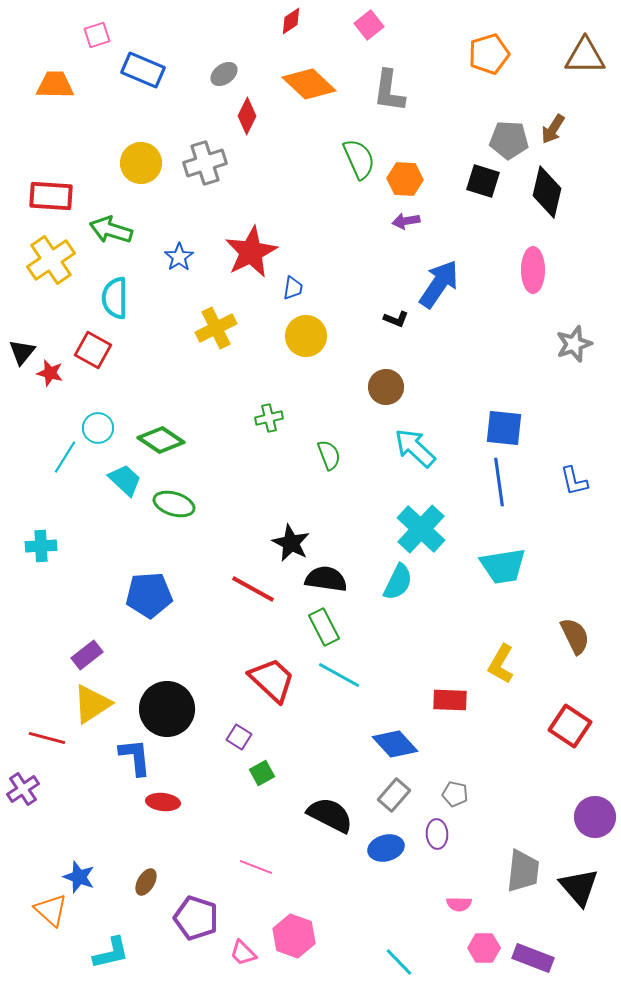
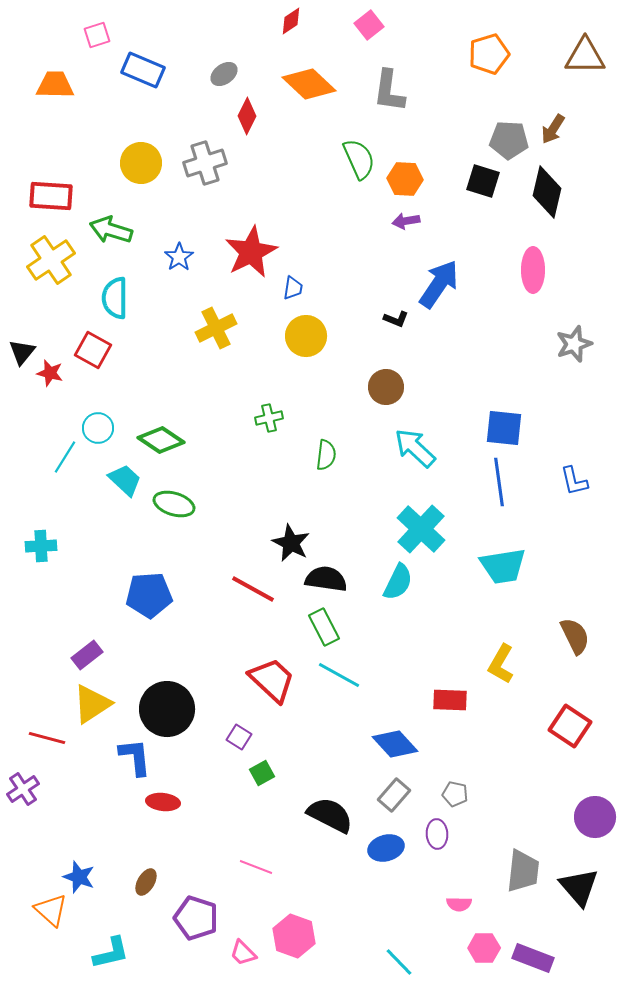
green semicircle at (329, 455): moved 3 px left; rotated 28 degrees clockwise
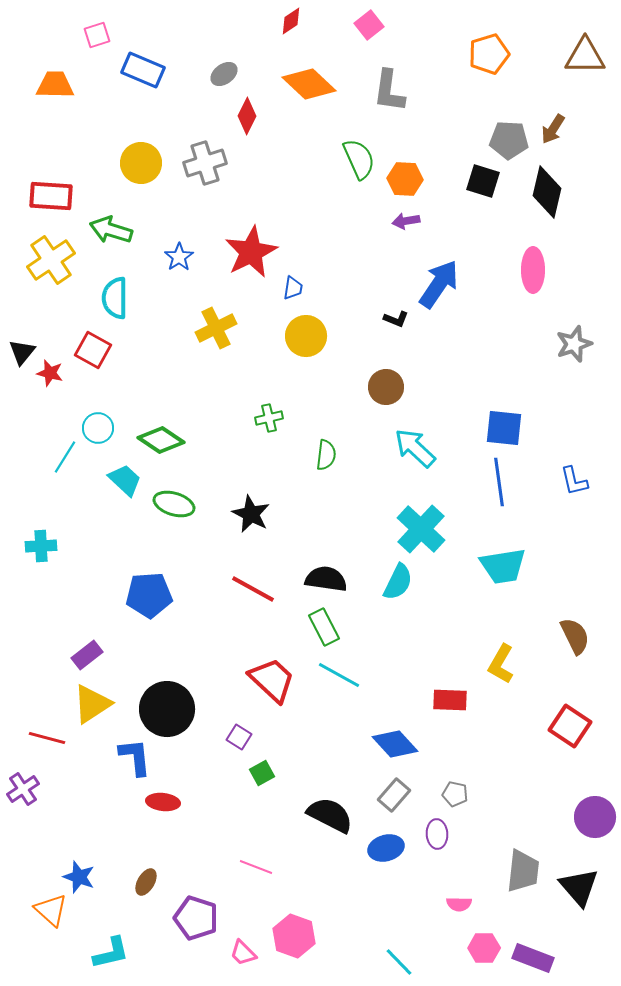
black star at (291, 543): moved 40 px left, 29 px up
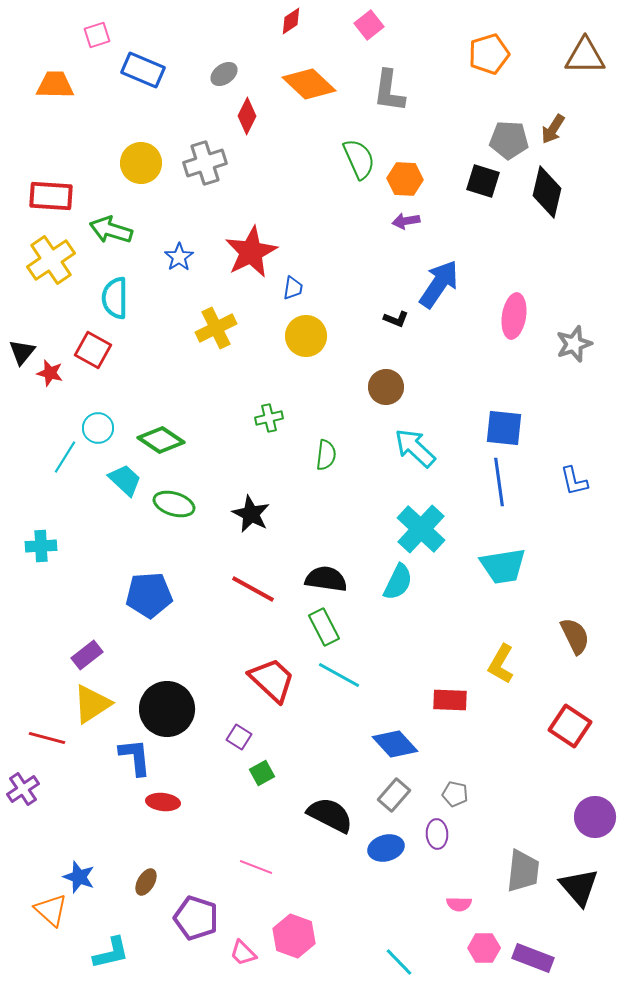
pink ellipse at (533, 270): moved 19 px left, 46 px down; rotated 9 degrees clockwise
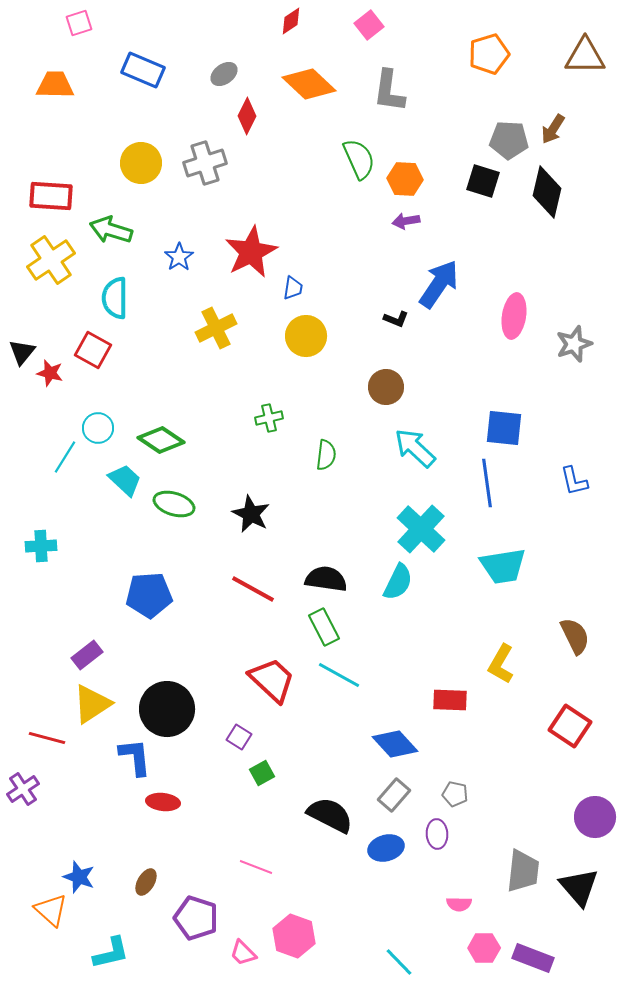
pink square at (97, 35): moved 18 px left, 12 px up
blue line at (499, 482): moved 12 px left, 1 px down
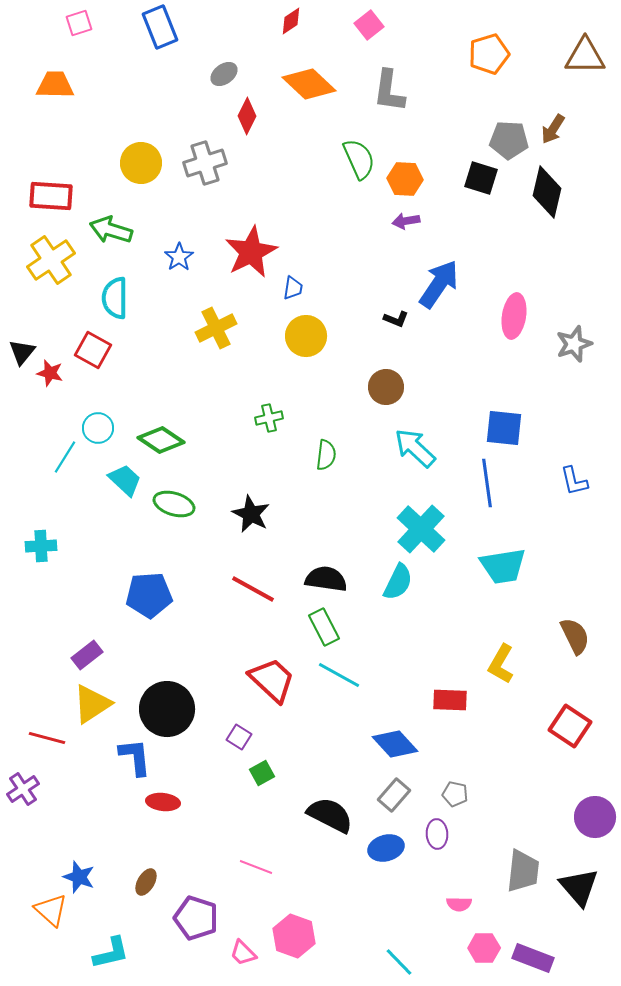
blue rectangle at (143, 70): moved 17 px right, 43 px up; rotated 45 degrees clockwise
black square at (483, 181): moved 2 px left, 3 px up
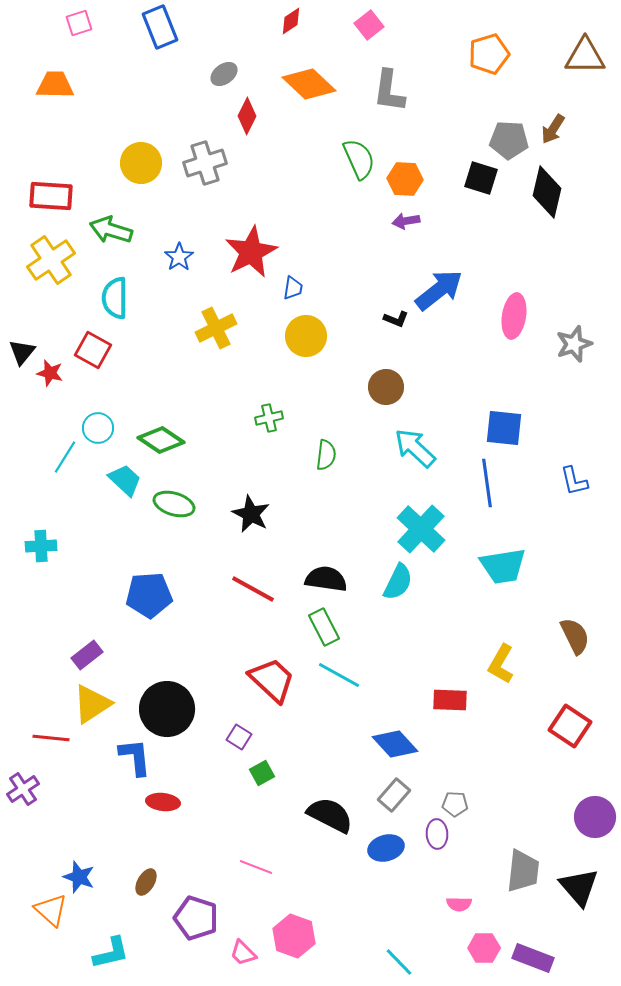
blue arrow at (439, 284): moved 6 px down; rotated 18 degrees clockwise
red line at (47, 738): moved 4 px right; rotated 9 degrees counterclockwise
gray pentagon at (455, 794): moved 10 px down; rotated 10 degrees counterclockwise
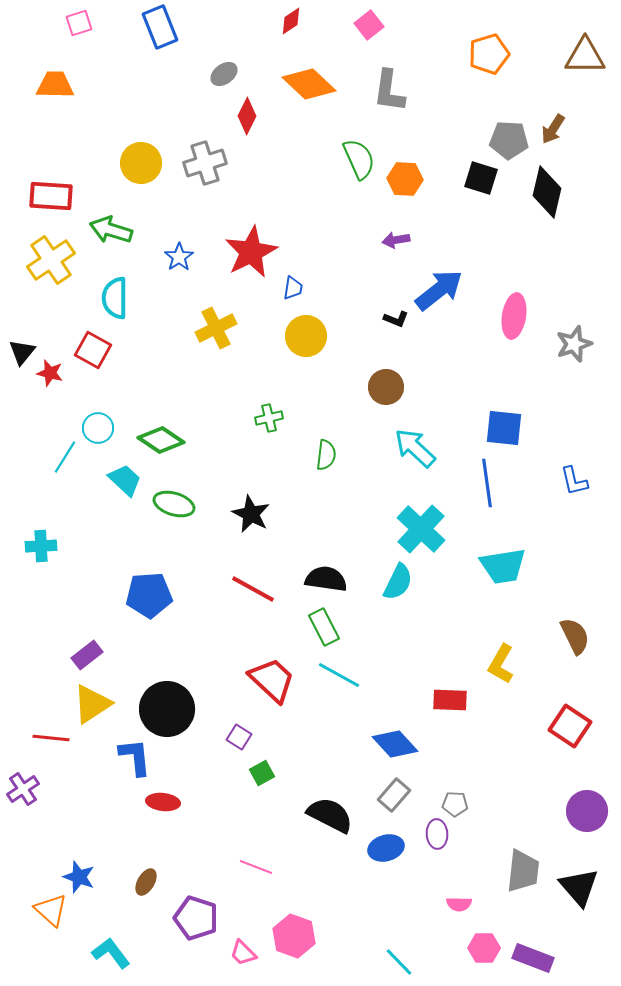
purple arrow at (406, 221): moved 10 px left, 19 px down
purple circle at (595, 817): moved 8 px left, 6 px up
cyan L-shape at (111, 953): rotated 114 degrees counterclockwise
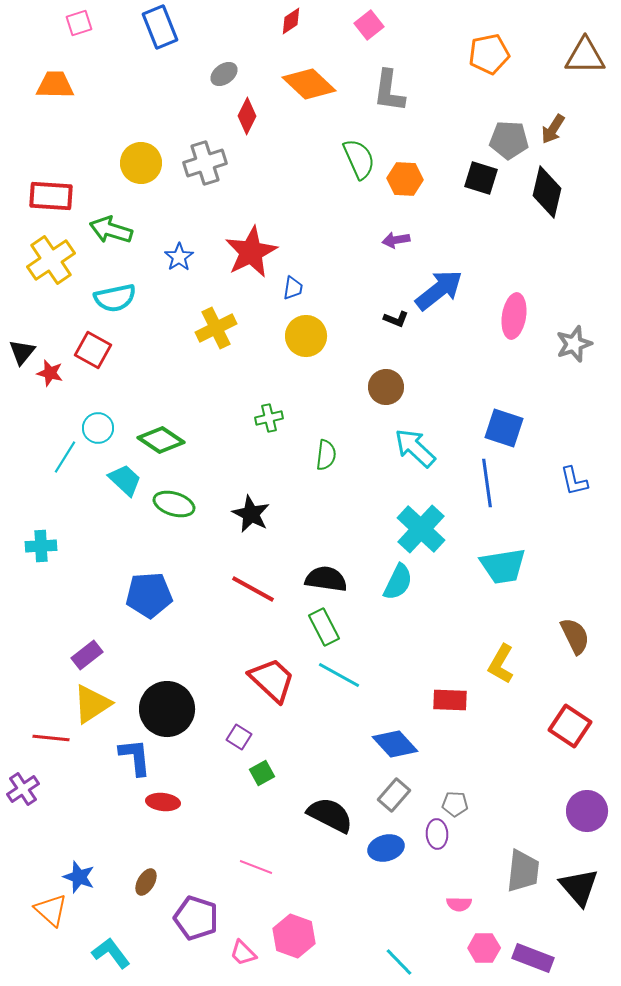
orange pentagon at (489, 54): rotated 6 degrees clockwise
cyan semicircle at (115, 298): rotated 102 degrees counterclockwise
blue square at (504, 428): rotated 12 degrees clockwise
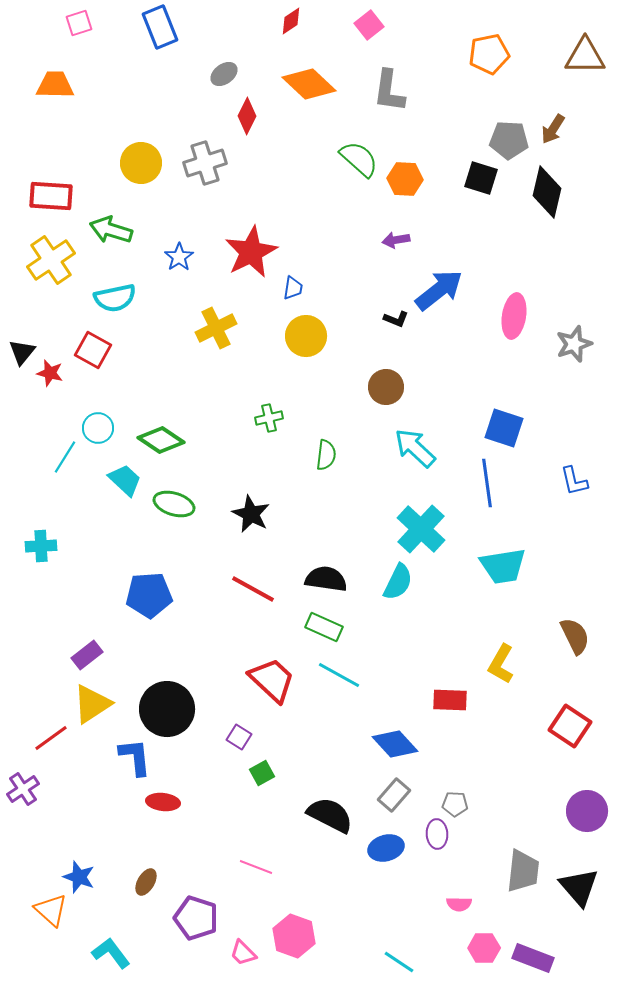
green semicircle at (359, 159): rotated 24 degrees counterclockwise
green rectangle at (324, 627): rotated 39 degrees counterclockwise
red line at (51, 738): rotated 42 degrees counterclockwise
cyan line at (399, 962): rotated 12 degrees counterclockwise
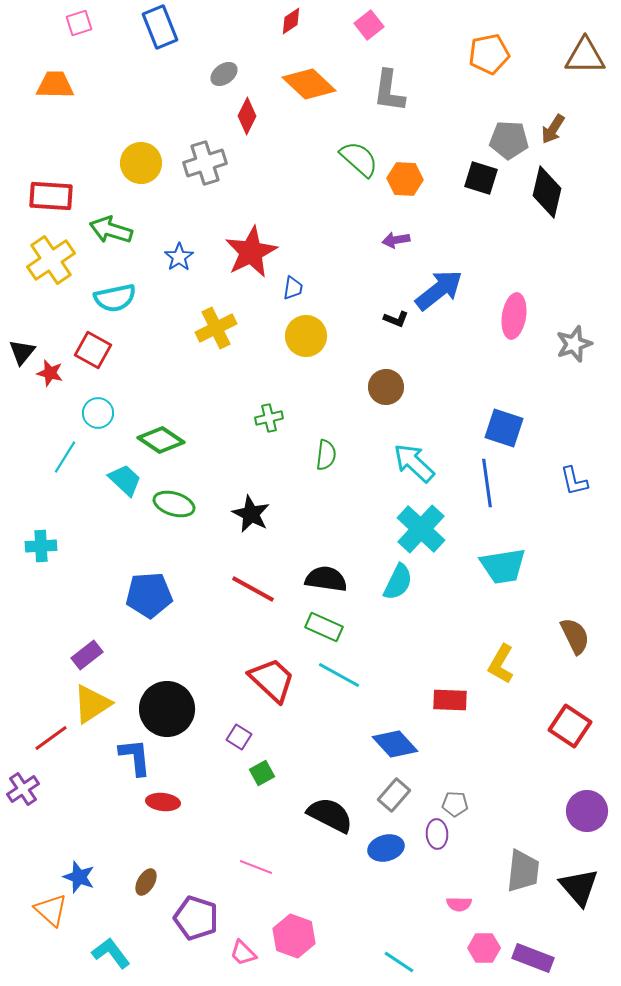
cyan circle at (98, 428): moved 15 px up
cyan arrow at (415, 448): moved 1 px left, 15 px down
